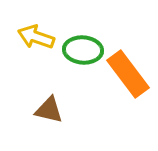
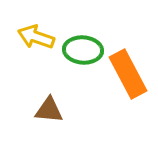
orange rectangle: rotated 9 degrees clockwise
brown triangle: rotated 8 degrees counterclockwise
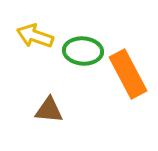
yellow arrow: moved 1 px left, 1 px up
green ellipse: moved 1 px down
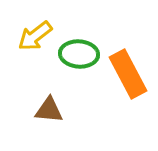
yellow arrow: rotated 57 degrees counterclockwise
green ellipse: moved 4 px left, 3 px down
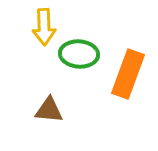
yellow arrow: moved 9 px right, 9 px up; rotated 54 degrees counterclockwise
orange rectangle: rotated 48 degrees clockwise
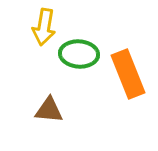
yellow arrow: rotated 12 degrees clockwise
orange rectangle: rotated 42 degrees counterclockwise
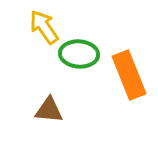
yellow arrow: rotated 135 degrees clockwise
orange rectangle: moved 1 px right, 1 px down
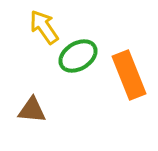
green ellipse: moved 1 px left, 2 px down; rotated 36 degrees counterclockwise
brown triangle: moved 17 px left
